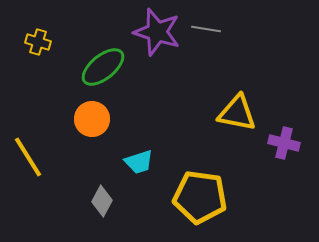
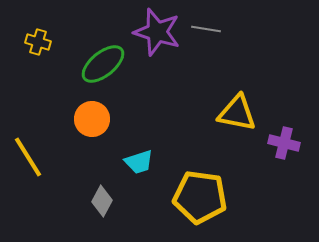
green ellipse: moved 3 px up
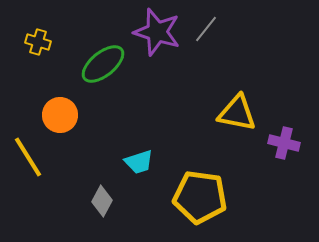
gray line: rotated 60 degrees counterclockwise
orange circle: moved 32 px left, 4 px up
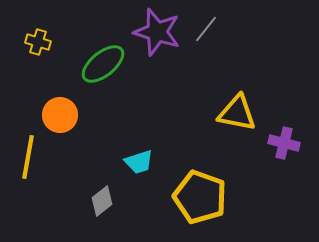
yellow line: rotated 42 degrees clockwise
yellow pentagon: rotated 12 degrees clockwise
gray diamond: rotated 24 degrees clockwise
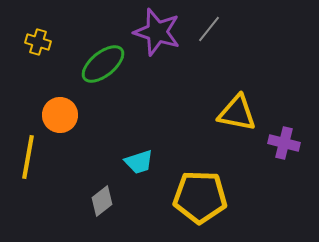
gray line: moved 3 px right
yellow pentagon: rotated 18 degrees counterclockwise
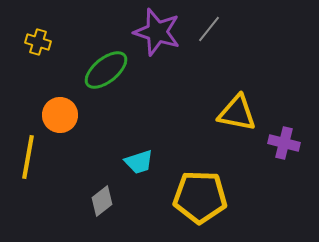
green ellipse: moved 3 px right, 6 px down
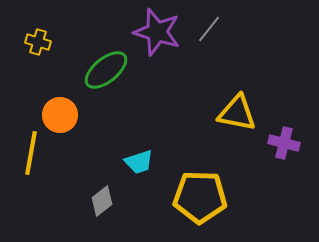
yellow line: moved 3 px right, 4 px up
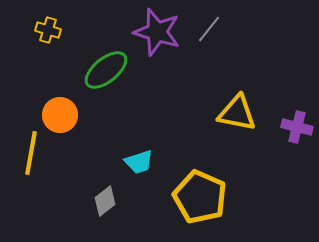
yellow cross: moved 10 px right, 12 px up
purple cross: moved 13 px right, 16 px up
yellow pentagon: rotated 22 degrees clockwise
gray diamond: moved 3 px right
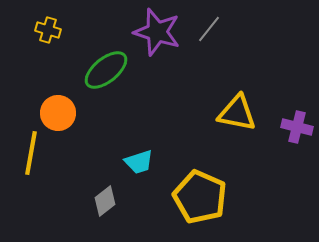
orange circle: moved 2 px left, 2 px up
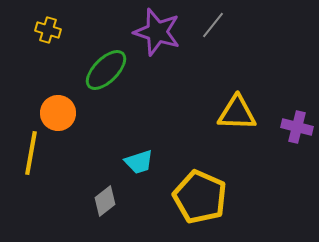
gray line: moved 4 px right, 4 px up
green ellipse: rotated 6 degrees counterclockwise
yellow triangle: rotated 9 degrees counterclockwise
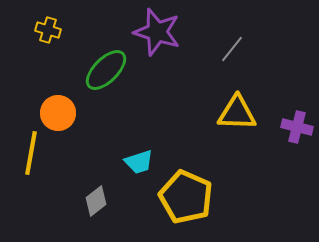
gray line: moved 19 px right, 24 px down
yellow pentagon: moved 14 px left
gray diamond: moved 9 px left
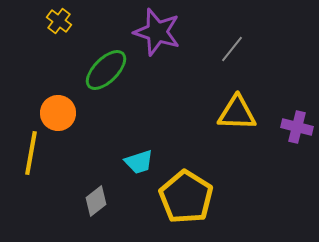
yellow cross: moved 11 px right, 9 px up; rotated 20 degrees clockwise
yellow pentagon: rotated 8 degrees clockwise
